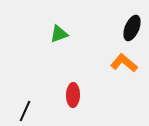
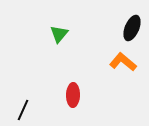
green triangle: rotated 30 degrees counterclockwise
orange L-shape: moved 1 px left, 1 px up
black line: moved 2 px left, 1 px up
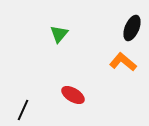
red ellipse: rotated 60 degrees counterclockwise
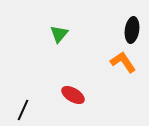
black ellipse: moved 2 px down; rotated 15 degrees counterclockwise
orange L-shape: rotated 16 degrees clockwise
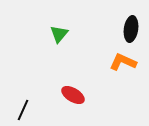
black ellipse: moved 1 px left, 1 px up
orange L-shape: rotated 32 degrees counterclockwise
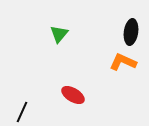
black ellipse: moved 3 px down
black line: moved 1 px left, 2 px down
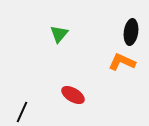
orange L-shape: moved 1 px left
